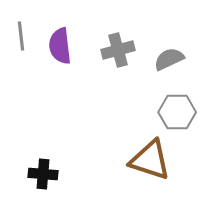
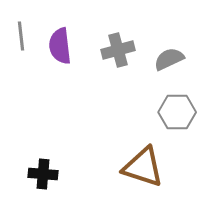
brown triangle: moved 7 px left, 7 px down
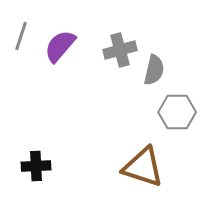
gray line: rotated 24 degrees clockwise
purple semicircle: rotated 48 degrees clockwise
gray cross: moved 2 px right
gray semicircle: moved 15 px left, 11 px down; rotated 128 degrees clockwise
black cross: moved 7 px left, 8 px up; rotated 8 degrees counterclockwise
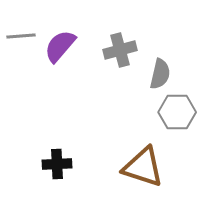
gray line: rotated 68 degrees clockwise
gray semicircle: moved 6 px right, 4 px down
black cross: moved 21 px right, 2 px up
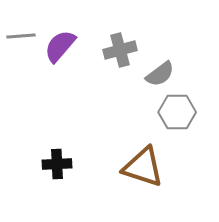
gray semicircle: rotated 40 degrees clockwise
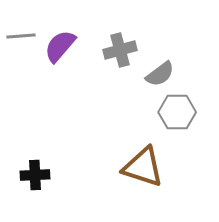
black cross: moved 22 px left, 11 px down
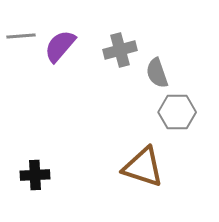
gray semicircle: moved 3 px left, 1 px up; rotated 108 degrees clockwise
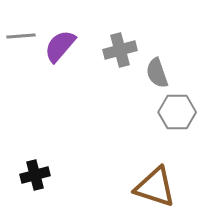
brown triangle: moved 12 px right, 20 px down
black cross: rotated 12 degrees counterclockwise
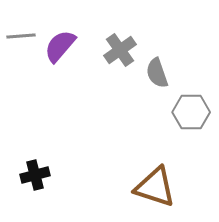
gray cross: rotated 20 degrees counterclockwise
gray hexagon: moved 14 px right
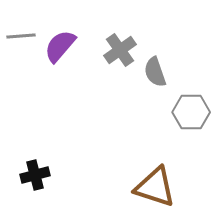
gray semicircle: moved 2 px left, 1 px up
